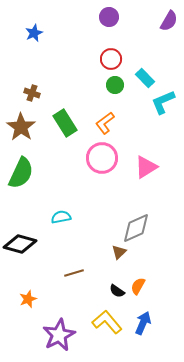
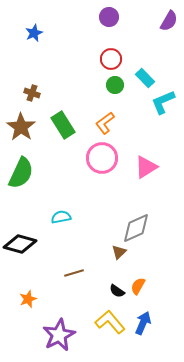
green rectangle: moved 2 px left, 2 px down
yellow L-shape: moved 3 px right
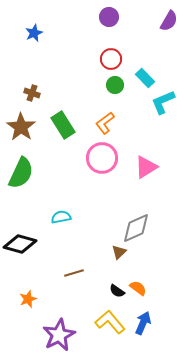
orange semicircle: moved 2 px down; rotated 96 degrees clockwise
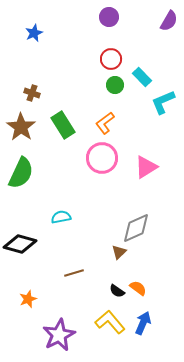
cyan rectangle: moved 3 px left, 1 px up
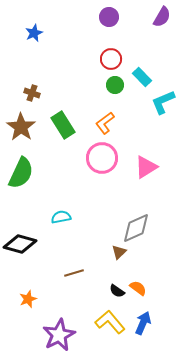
purple semicircle: moved 7 px left, 4 px up
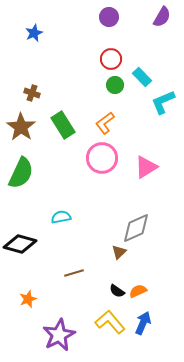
orange semicircle: moved 3 px down; rotated 60 degrees counterclockwise
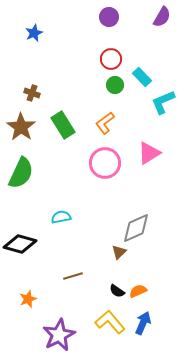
pink circle: moved 3 px right, 5 px down
pink triangle: moved 3 px right, 14 px up
brown line: moved 1 px left, 3 px down
